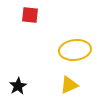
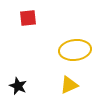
red square: moved 2 px left, 3 px down; rotated 12 degrees counterclockwise
black star: rotated 18 degrees counterclockwise
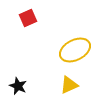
red square: rotated 18 degrees counterclockwise
yellow ellipse: rotated 20 degrees counterclockwise
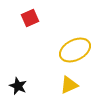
red square: moved 2 px right
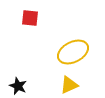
red square: rotated 30 degrees clockwise
yellow ellipse: moved 2 px left, 2 px down
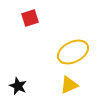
red square: rotated 24 degrees counterclockwise
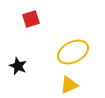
red square: moved 1 px right, 1 px down
black star: moved 20 px up
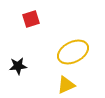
black star: rotated 30 degrees counterclockwise
yellow triangle: moved 3 px left
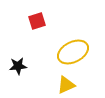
red square: moved 6 px right, 2 px down
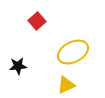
red square: rotated 24 degrees counterclockwise
